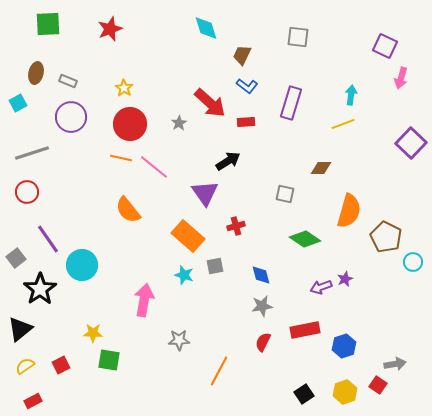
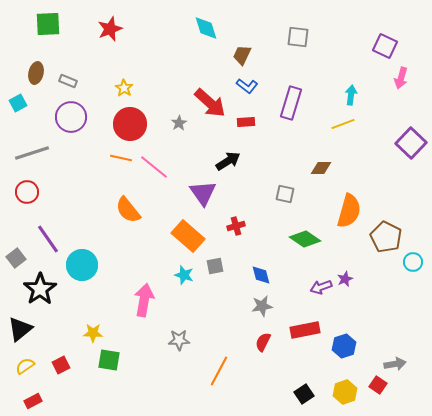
purple triangle at (205, 193): moved 2 px left
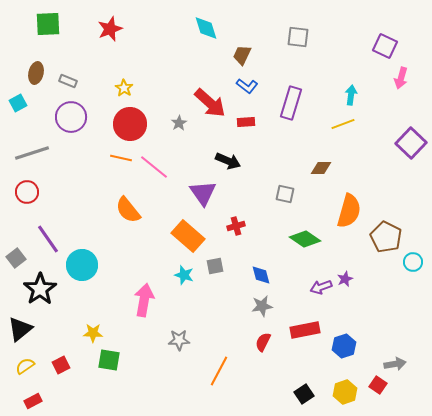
black arrow at (228, 161): rotated 55 degrees clockwise
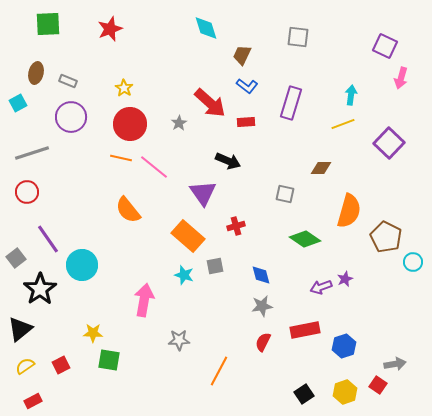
purple square at (411, 143): moved 22 px left
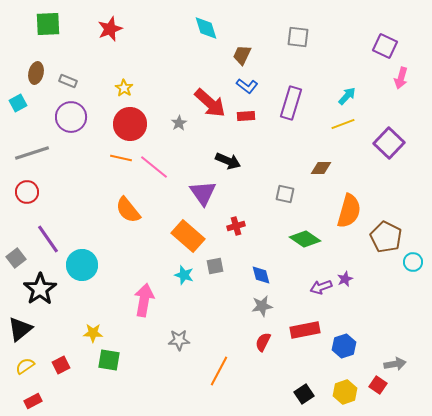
cyan arrow at (351, 95): moved 4 px left, 1 px down; rotated 36 degrees clockwise
red rectangle at (246, 122): moved 6 px up
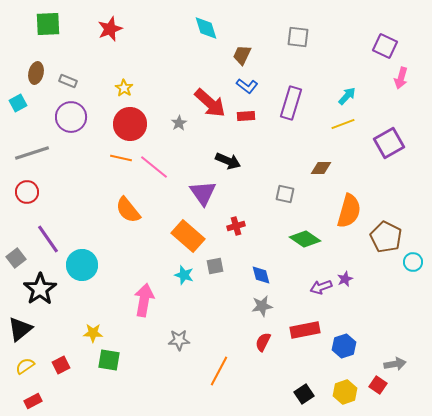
purple square at (389, 143): rotated 16 degrees clockwise
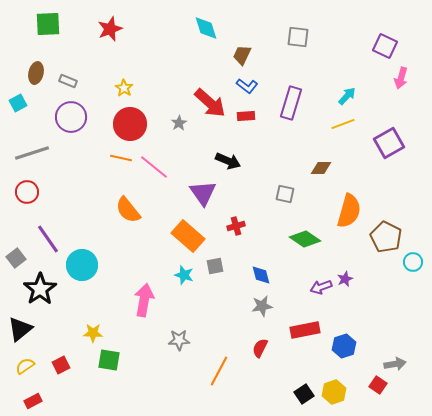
red semicircle at (263, 342): moved 3 px left, 6 px down
yellow hexagon at (345, 392): moved 11 px left
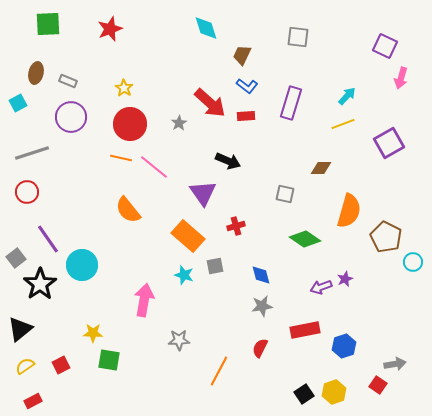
black star at (40, 289): moved 5 px up
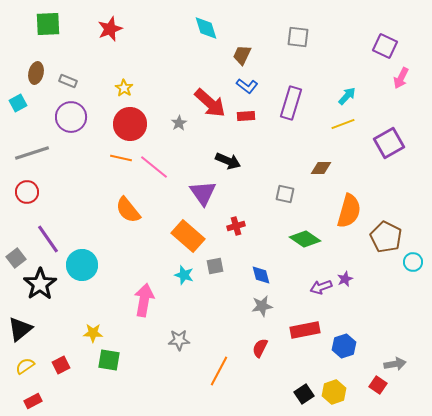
pink arrow at (401, 78): rotated 10 degrees clockwise
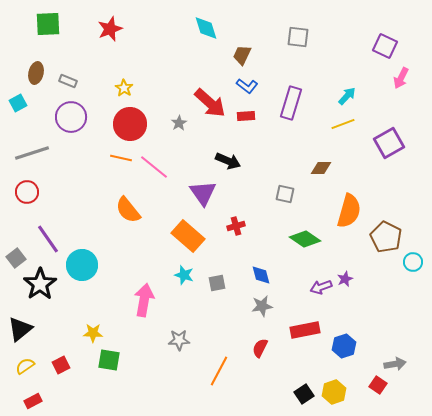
gray square at (215, 266): moved 2 px right, 17 px down
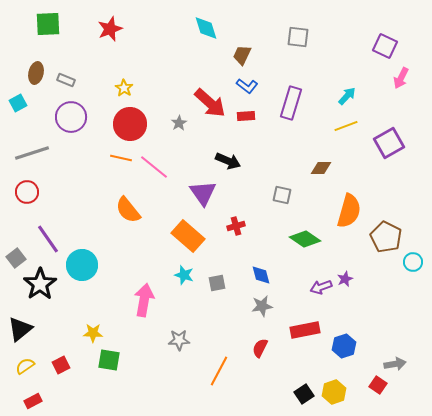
gray rectangle at (68, 81): moved 2 px left, 1 px up
yellow line at (343, 124): moved 3 px right, 2 px down
gray square at (285, 194): moved 3 px left, 1 px down
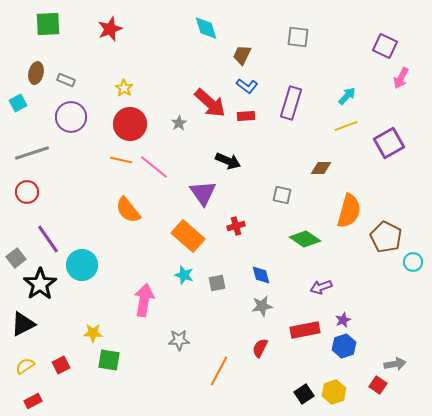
orange line at (121, 158): moved 2 px down
purple star at (345, 279): moved 2 px left, 41 px down
black triangle at (20, 329): moved 3 px right, 5 px up; rotated 12 degrees clockwise
